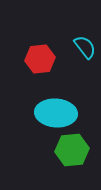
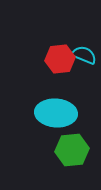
cyan semicircle: moved 1 px left, 8 px down; rotated 30 degrees counterclockwise
red hexagon: moved 20 px right
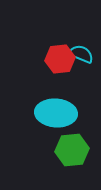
cyan semicircle: moved 3 px left, 1 px up
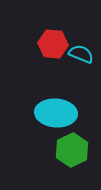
red hexagon: moved 7 px left, 15 px up; rotated 12 degrees clockwise
green hexagon: rotated 20 degrees counterclockwise
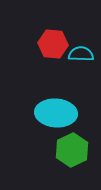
cyan semicircle: rotated 20 degrees counterclockwise
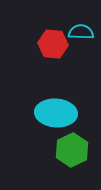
cyan semicircle: moved 22 px up
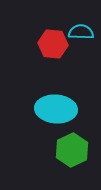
cyan ellipse: moved 4 px up
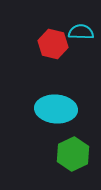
red hexagon: rotated 8 degrees clockwise
green hexagon: moved 1 px right, 4 px down
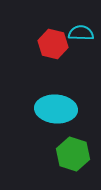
cyan semicircle: moved 1 px down
green hexagon: rotated 16 degrees counterclockwise
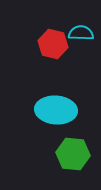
cyan ellipse: moved 1 px down
green hexagon: rotated 12 degrees counterclockwise
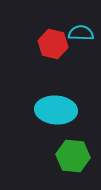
green hexagon: moved 2 px down
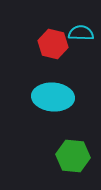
cyan ellipse: moved 3 px left, 13 px up
